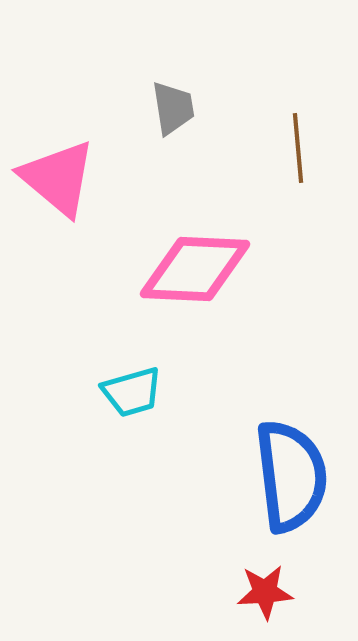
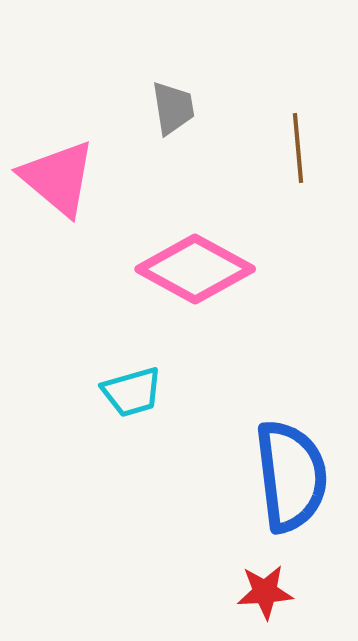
pink diamond: rotated 26 degrees clockwise
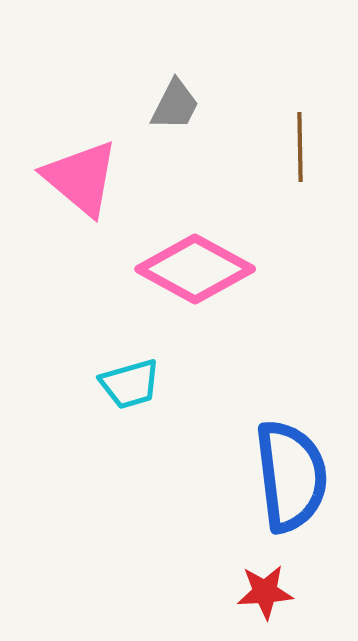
gray trapezoid: moved 2 px right, 3 px up; rotated 36 degrees clockwise
brown line: moved 2 px right, 1 px up; rotated 4 degrees clockwise
pink triangle: moved 23 px right
cyan trapezoid: moved 2 px left, 8 px up
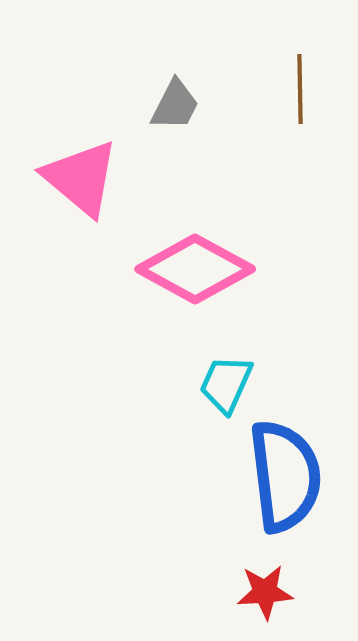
brown line: moved 58 px up
cyan trapezoid: moved 96 px right; rotated 130 degrees clockwise
blue semicircle: moved 6 px left
